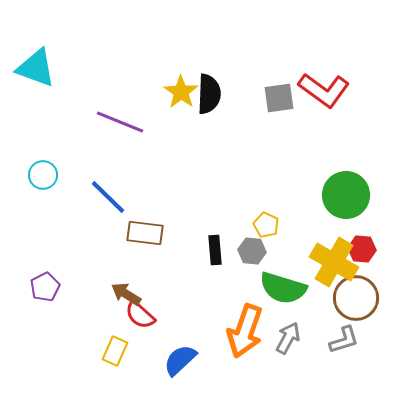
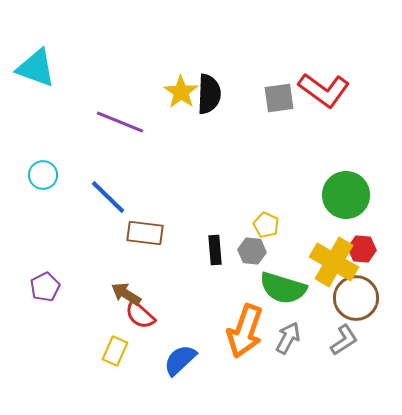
gray L-shape: rotated 16 degrees counterclockwise
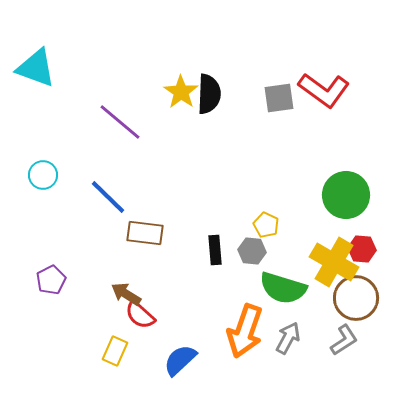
purple line: rotated 18 degrees clockwise
purple pentagon: moved 6 px right, 7 px up
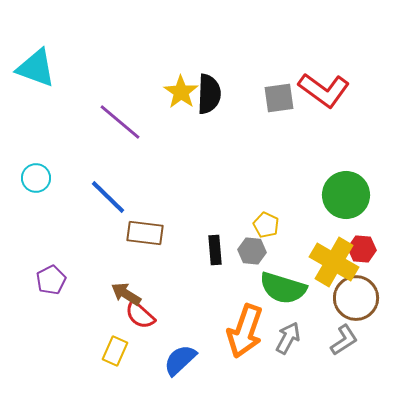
cyan circle: moved 7 px left, 3 px down
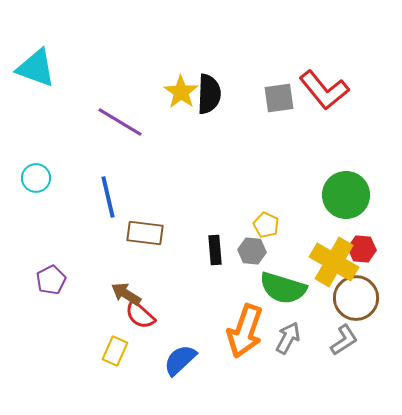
red L-shape: rotated 15 degrees clockwise
purple line: rotated 9 degrees counterclockwise
blue line: rotated 33 degrees clockwise
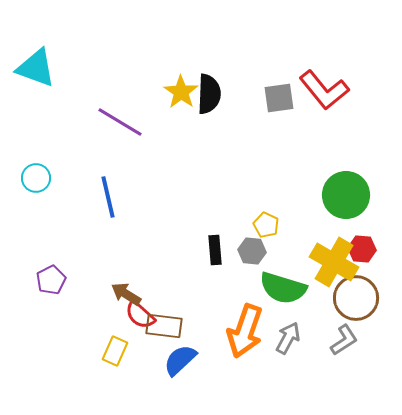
brown rectangle: moved 19 px right, 93 px down
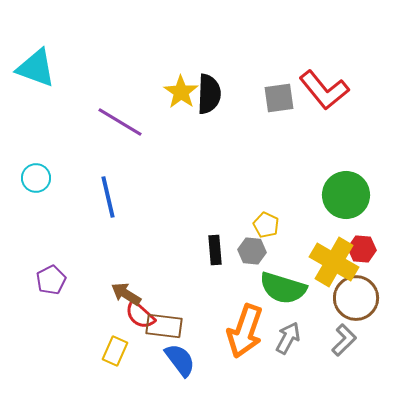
gray L-shape: rotated 12 degrees counterclockwise
blue semicircle: rotated 96 degrees clockwise
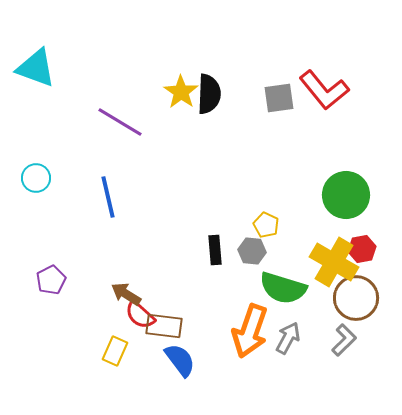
red hexagon: rotated 16 degrees counterclockwise
orange arrow: moved 5 px right
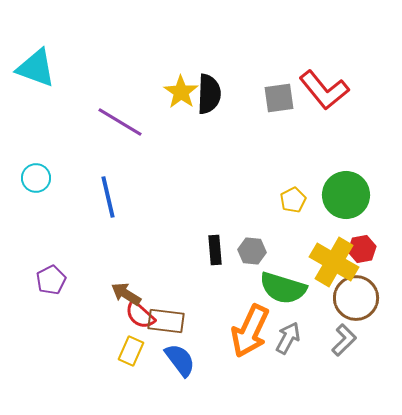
yellow pentagon: moved 27 px right, 25 px up; rotated 20 degrees clockwise
brown rectangle: moved 2 px right, 5 px up
orange arrow: rotated 6 degrees clockwise
yellow rectangle: moved 16 px right
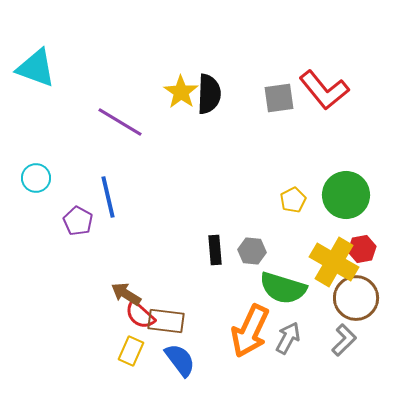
purple pentagon: moved 27 px right, 59 px up; rotated 16 degrees counterclockwise
